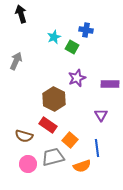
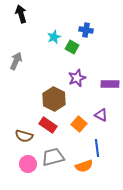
purple triangle: rotated 32 degrees counterclockwise
orange square: moved 9 px right, 16 px up
orange semicircle: moved 2 px right
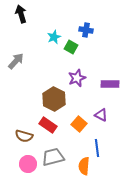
green square: moved 1 px left
gray arrow: rotated 18 degrees clockwise
orange semicircle: rotated 114 degrees clockwise
